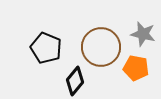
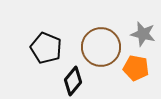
black diamond: moved 2 px left
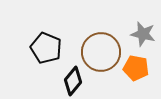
brown circle: moved 5 px down
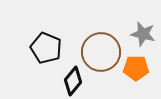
orange pentagon: rotated 10 degrees counterclockwise
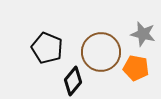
black pentagon: moved 1 px right
orange pentagon: rotated 10 degrees clockwise
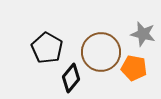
black pentagon: rotated 8 degrees clockwise
orange pentagon: moved 2 px left
black diamond: moved 2 px left, 3 px up
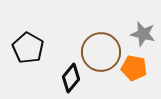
black pentagon: moved 19 px left
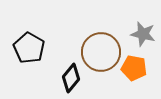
black pentagon: moved 1 px right
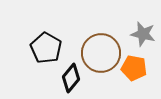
black pentagon: moved 17 px right
brown circle: moved 1 px down
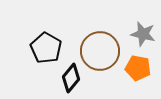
brown circle: moved 1 px left, 2 px up
orange pentagon: moved 4 px right
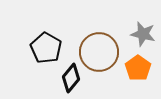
brown circle: moved 1 px left, 1 px down
orange pentagon: rotated 25 degrees clockwise
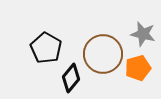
brown circle: moved 4 px right, 2 px down
orange pentagon: rotated 20 degrees clockwise
